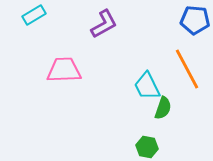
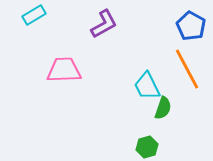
blue pentagon: moved 4 px left, 6 px down; rotated 24 degrees clockwise
green hexagon: rotated 25 degrees counterclockwise
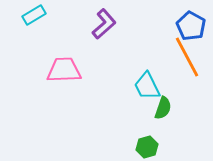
purple L-shape: rotated 12 degrees counterclockwise
orange line: moved 12 px up
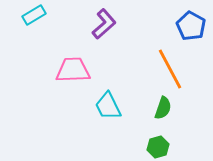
orange line: moved 17 px left, 12 px down
pink trapezoid: moved 9 px right
cyan trapezoid: moved 39 px left, 20 px down
green hexagon: moved 11 px right
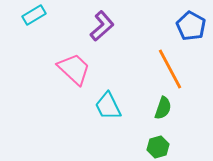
purple L-shape: moved 2 px left, 2 px down
pink trapezoid: moved 1 px right, 1 px up; rotated 45 degrees clockwise
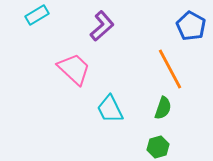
cyan rectangle: moved 3 px right
cyan trapezoid: moved 2 px right, 3 px down
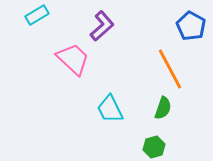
pink trapezoid: moved 1 px left, 10 px up
green hexagon: moved 4 px left
